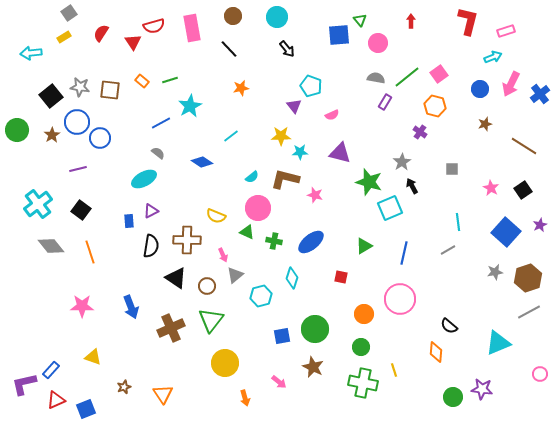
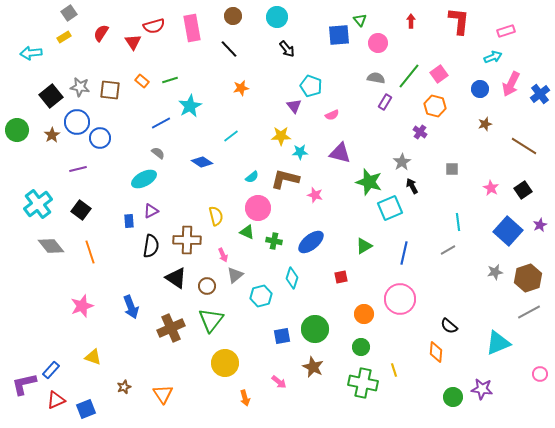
red L-shape at (468, 21): moved 9 px left; rotated 8 degrees counterclockwise
green line at (407, 77): moved 2 px right, 1 px up; rotated 12 degrees counterclockwise
yellow semicircle at (216, 216): rotated 126 degrees counterclockwise
blue square at (506, 232): moved 2 px right, 1 px up
red square at (341, 277): rotated 24 degrees counterclockwise
pink star at (82, 306): rotated 20 degrees counterclockwise
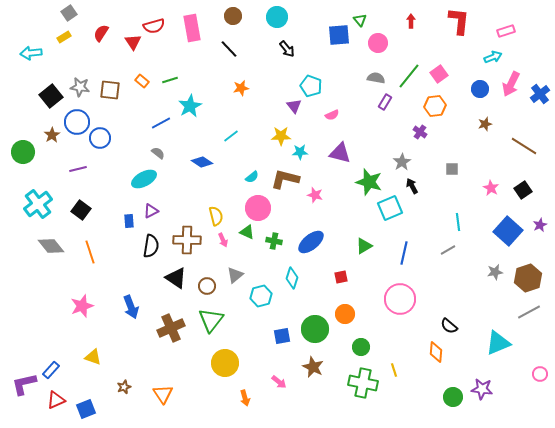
orange hexagon at (435, 106): rotated 20 degrees counterclockwise
green circle at (17, 130): moved 6 px right, 22 px down
pink arrow at (223, 255): moved 15 px up
orange circle at (364, 314): moved 19 px left
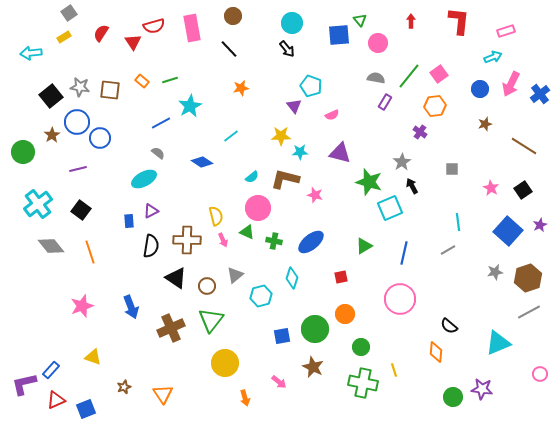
cyan circle at (277, 17): moved 15 px right, 6 px down
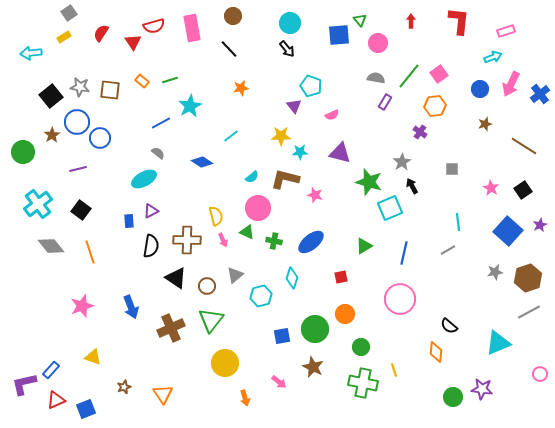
cyan circle at (292, 23): moved 2 px left
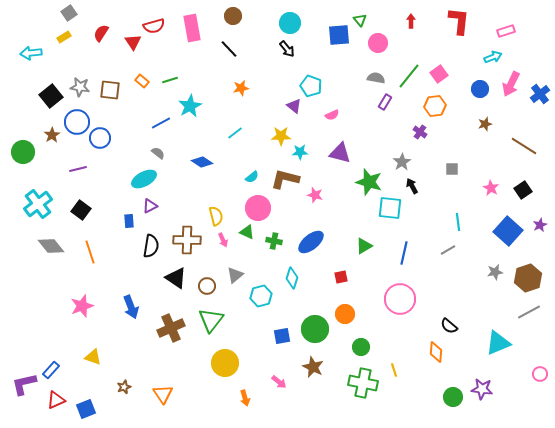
purple triangle at (294, 106): rotated 14 degrees counterclockwise
cyan line at (231, 136): moved 4 px right, 3 px up
cyan square at (390, 208): rotated 30 degrees clockwise
purple triangle at (151, 211): moved 1 px left, 5 px up
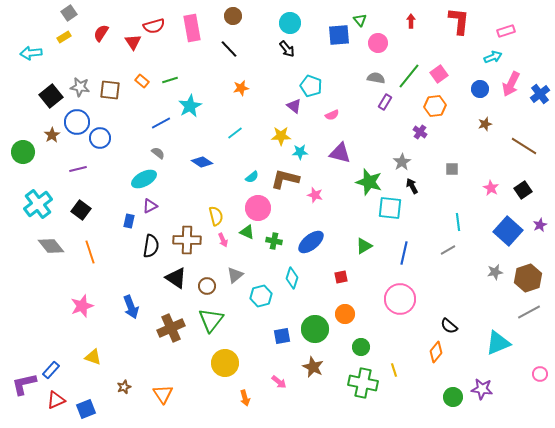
blue rectangle at (129, 221): rotated 16 degrees clockwise
orange diamond at (436, 352): rotated 35 degrees clockwise
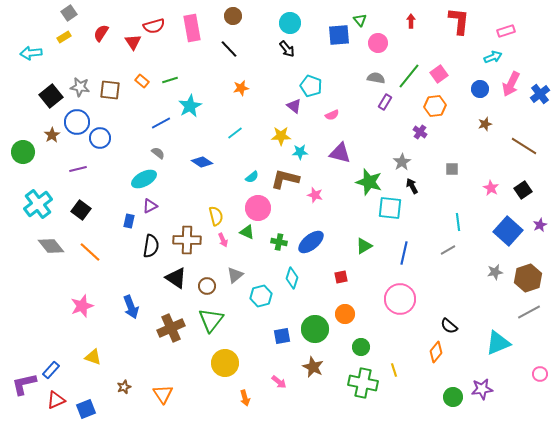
green cross at (274, 241): moved 5 px right, 1 px down
orange line at (90, 252): rotated 30 degrees counterclockwise
purple star at (482, 389): rotated 15 degrees counterclockwise
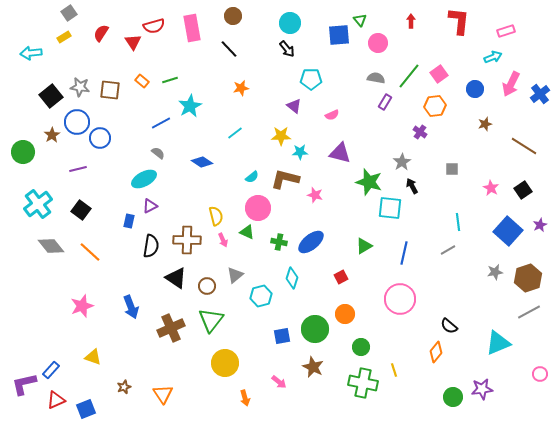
cyan pentagon at (311, 86): moved 7 px up; rotated 20 degrees counterclockwise
blue circle at (480, 89): moved 5 px left
red square at (341, 277): rotated 16 degrees counterclockwise
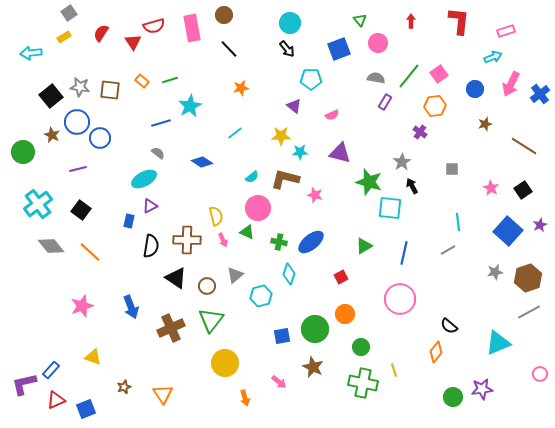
brown circle at (233, 16): moved 9 px left, 1 px up
blue square at (339, 35): moved 14 px down; rotated 15 degrees counterclockwise
blue line at (161, 123): rotated 12 degrees clockwise
brown star at (52, 135): rotated 14 degrees counterclockwise
cyan diamond at (292, 278): moved 3 px left, 4 px up
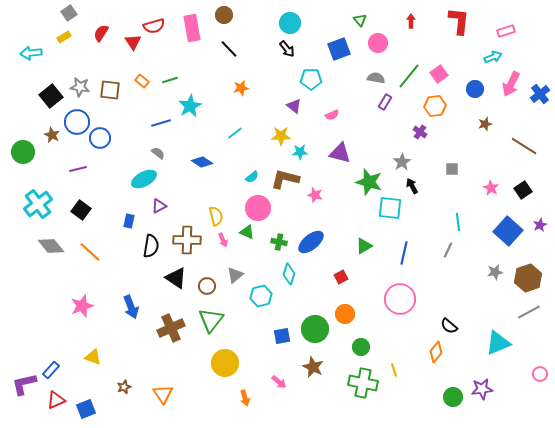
purple triangle at (150, 206): moved 9 px right
gray line at (448, 250): rotated 35 degrees counterclockwise
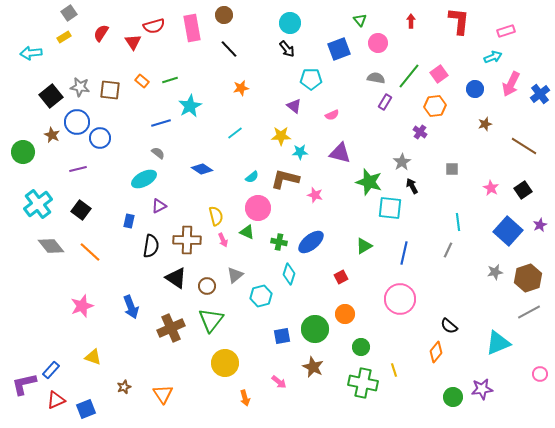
blue diamond at (202, 162): moved 7 px down
